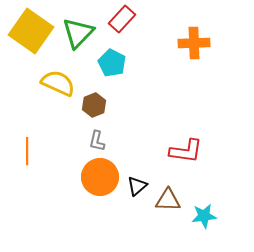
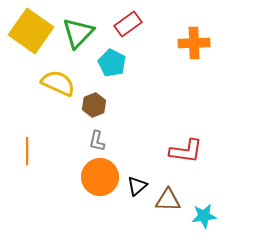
red rectangle: moved 6 px right, 5 px down; rotated 12 degrees clockwise
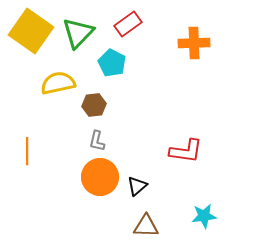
yellow semicircle: rotated 36 degrees counterclockwise
brown hexagon: rotated 15 degrees clockwise
brown triangle: moved 22 px left, 26 px down
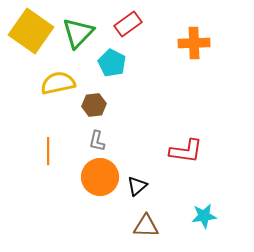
orange line: moved 21 px right
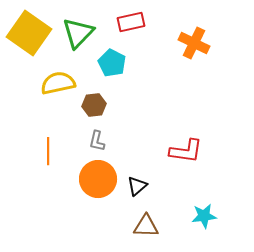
red rectangle: moved 3 px right, 2 px up; rotated 24 degrees clockwise
yellow square: moved 2 px left, 2 px down
orange cross: rotated 28 degrees clockwise
orange circle: moved 2 px left, 2 px down
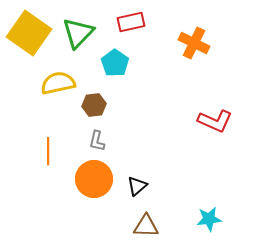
cyan pentagon: moved 3 px right; rotated 8 degrees clockwise
red L-shape: moved 29 px right, 30 px up; rotated 16 degrees clockwise
orange circle: moved 4 px left
cyan star: moved 5 px right, 3 px down
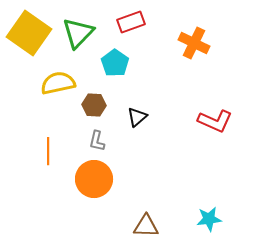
red rectangle: rotated 8 degrees counterclockwise
brown hexagon: rotated 10 degrees clockwise
black triangle: moved 69 px up
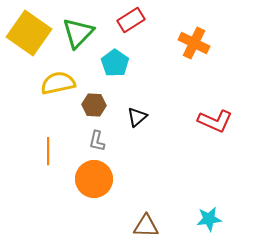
red rectangle: moved 2 px up; rotated 12 degrees counterclockwise
